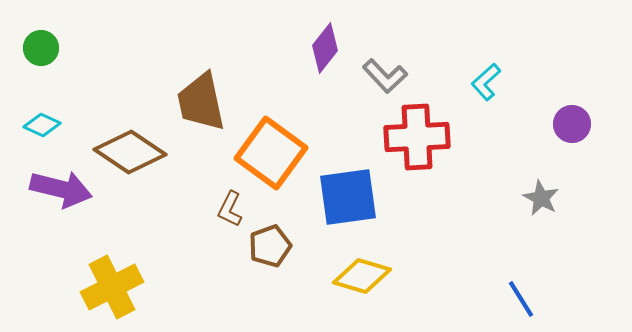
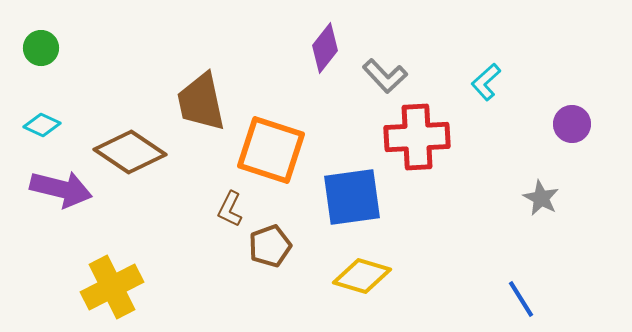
orange square: moved 3 px up; rotated 18 degrees counterclockwise
blue square: moved 4 px right
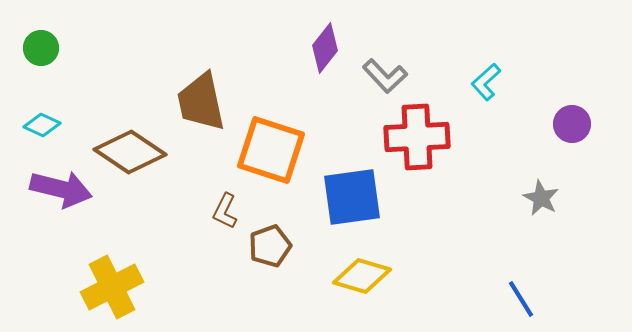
brown L-shape: moved 5 px left, 2 px down
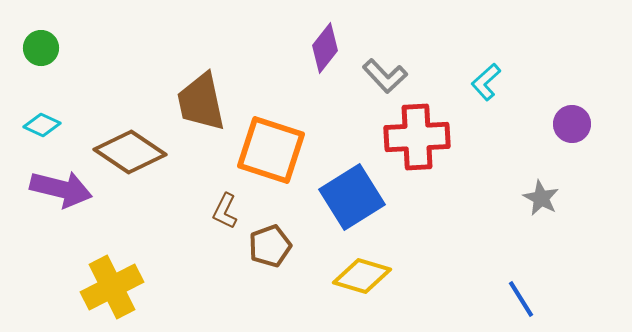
blue square: rotated 24 degrees counterclockwise
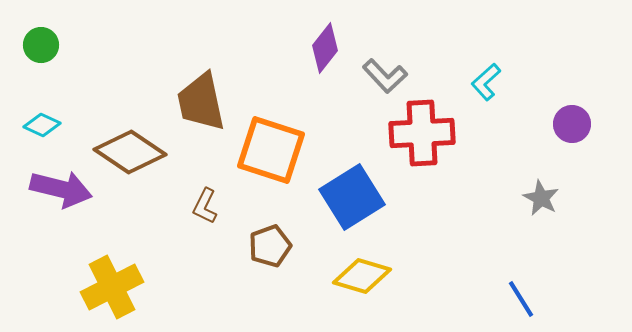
green circle: moved 3 px up
red cross: moved 5 px right, 4 px up
brown L-shape: moved 20 px left, 5 px up
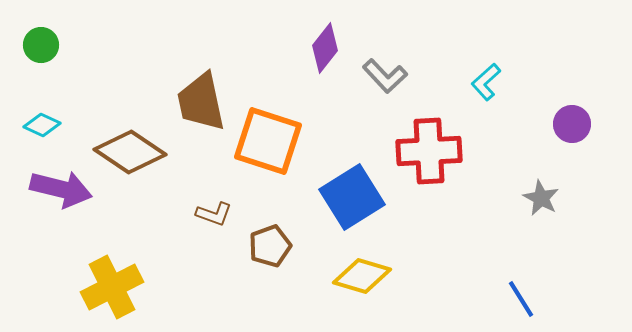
red cross: moved 7 px right, 18 px down
orange square: moved 3 px left, 9 px up
brown L-shape: moved 9 px right, 8 px down; rotated 96 degrees counterclockwise
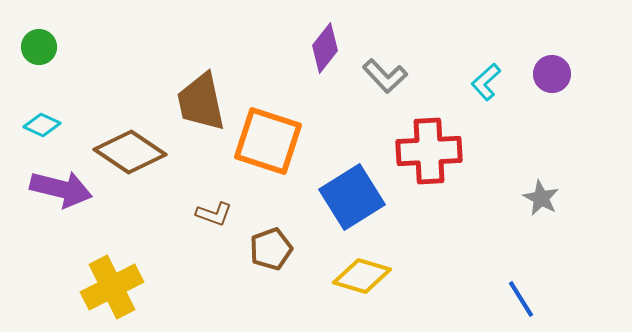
green circle: moved 2 px left, 2 px down
purple circle: moved 20 px left, 50 px up
brown pentagon: moved 1 px right, 3 px down
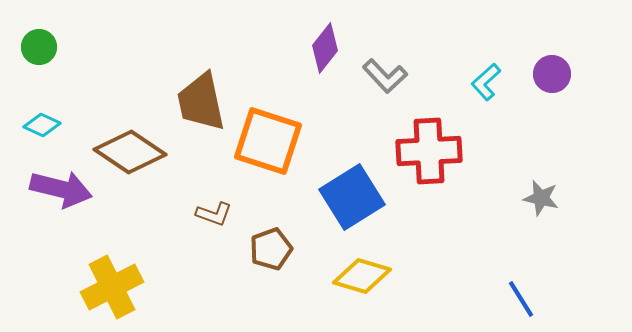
gray star: rotated 15 degrees counterclockwise
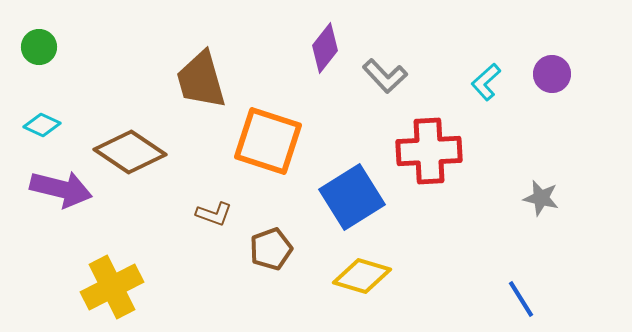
brown trapezoid: moved 22 px up; rotated 4 degrees counterclockwise
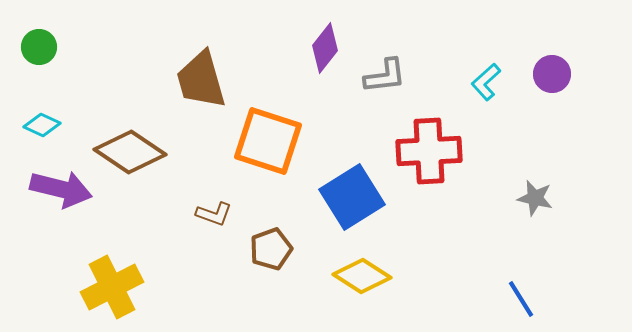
gray L-shape: rotated 54 degrees counterclockwise
gray star: moved 6 px left
yellow diamond: rotated 16 degrees clockwise
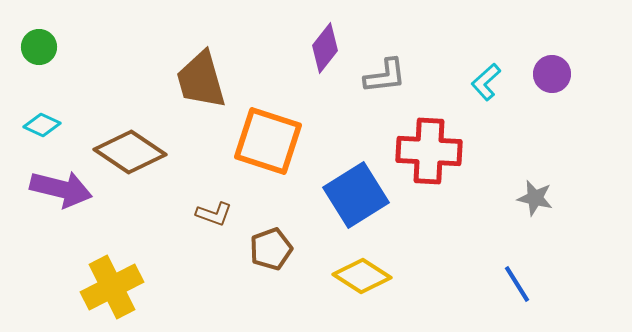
red cross: rotated 6 degrees clockwise
blue square: moved 4 px right, 2 px up
blue line: moved 4 px left, 15 px up
